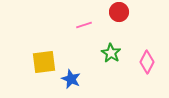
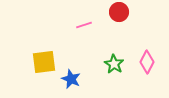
green star: moved 3 px right, 11 px down
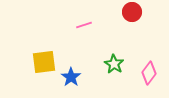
red circle: moved 13 px right
pink diamond: moved 2 px right, 11 px down; rotated 10 degrees clockwise
blue star: moved 2 px up; rotated 12 degrees clockwise
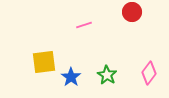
green star: moved 7 px left, 11 px down
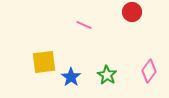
pink line: rotated 42 degrees clockwise
pink diamond: moved 2 px up
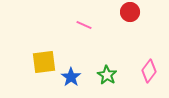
red circle: moved 2 px left
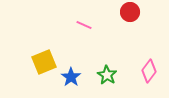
yellow square: rotated 15 degrees counterclockwise
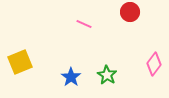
pink line: moved 1 px up
yellow square: moved 24 px left
pink diamond: moved 5 px right, 7 px up
